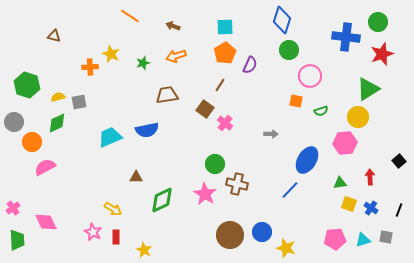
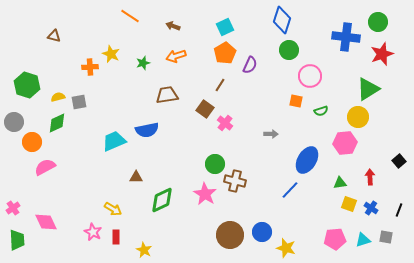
cyan square at (225, 27): rotated 24 degrees counterclockwise
cyan trapezoid at (110, 137): moved 4 px right, 4 px down
brown cross at (237, 184): moved 2 px left, 3 px up
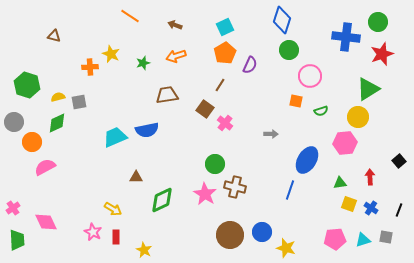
brown arrow at (173, 26): moved 2 px right, 1 px up
cyan trapezoid at (114, 141): moved 1 px right, 4 px up
brown cross at (235, 181): moved 6 px down
blue line at (290, 190): rotated 24 degrees counterclockwise
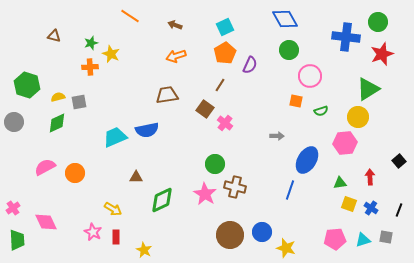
blue diamond at (282, 20): moved 3 px right, 1 px up; rotated 48 degrees counterclockwise
green star at (143, 63): moved 52 px left, 20 px up
gray arrow at (271, 134): moved 6 px right, 2 px down
orange circle at (32, 142): moved 43 px right, 31 px down
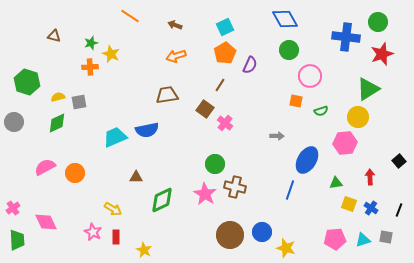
green hexagon at (27, 85): moved 3 px up
green triangle at (340, 183): moved 4 px left
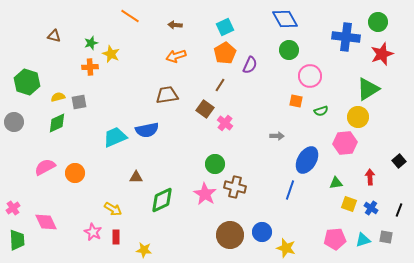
brown arrow at (175, 25): rotated 16 degrees counterclockwise
yellow star at (144, 250): rotated 21 degrees counterclockwise
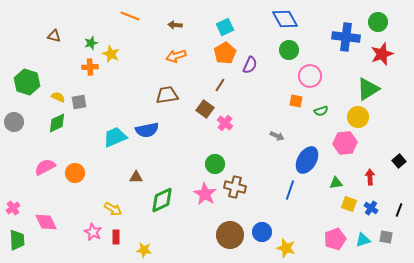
orange line at (130, 16): rotated 12 degrees counterclockwise
yellow semicircle at (58, 97): rotated 40 degrees clockwise
gray arrow at (277, 136): rotated 24 degrees clockwise
pink pentagon at (335, 239): rotated 15 degrees counterclockwise
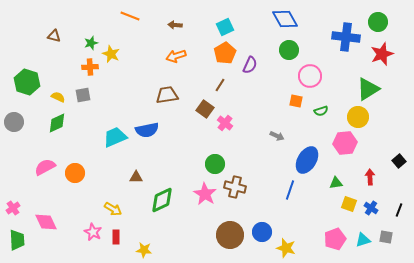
gray square at (79, 102): moved 4 px right, 7 px up
